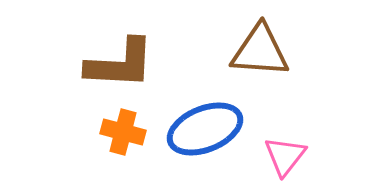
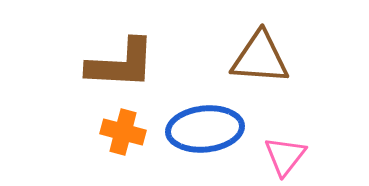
brown triangle: moved 7 px down
brown L-shape: moved 1 px right
blue ellipse: rotated 16 degrees clockwise
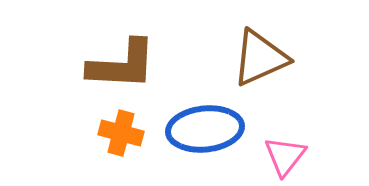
brown triangle: rotated 28 degrees counterclockwise
brown L-shape: moved 1 px right, 1 px down
orange cross: moved 2 px left, 1 px down
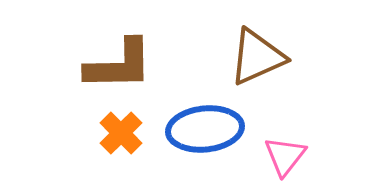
brown triangle: moved 3 px left, 1 px up
brown L-shape: moved 3 px left; rotated 4 degrees counterclockwise
orange cross: rotated 30 degrees clockwise
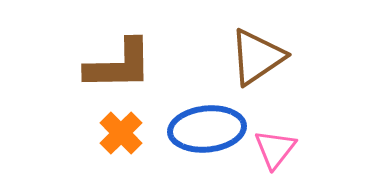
brown triangle: rotated 10 degrees counterclockwise
blue ellipse: moved 2 px right
pink triangle: moved 10 px left, 7 px up
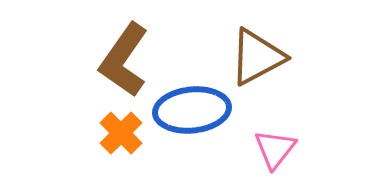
brown triangle: rotated 6 degrees clockwise
brown L-shape: moved 5 px right, 5 px up; rotated 126 degrees clockwise
blue ellipse: moved 15 px left, 19 px up
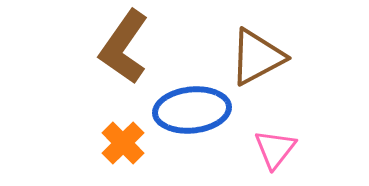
brown L-shape: moved 13 px up
orange cross: moved 2 px right, 10 px down
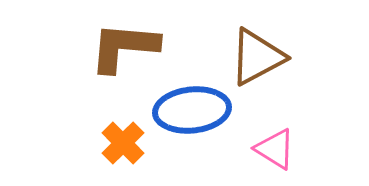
brown L-shape: rotated 60 degrees clockwise
pink triangle: rotated 36 degrees counterclockwise
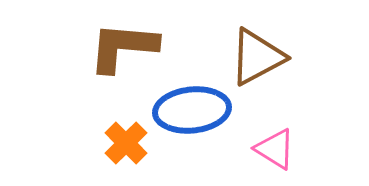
brown L-shape: moved 1 px left
orange cross: moved 3 px right
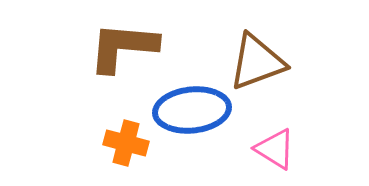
brown triangle: moved 5 px down; rotated 8 degrees clockwise
orange cross: rotated 30 degrees counterclockwise
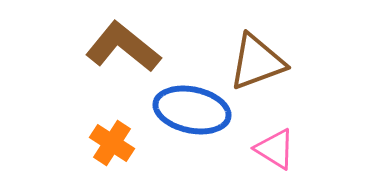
brown L-shape: rotated 34 degrees clockwise
blue ellipse: rotated 18 degrees clockwise
orange cross: moved 14 px left; rotated 18 degrees clockwise
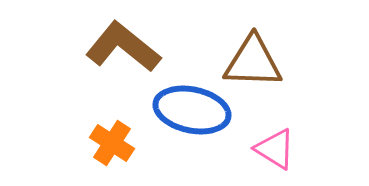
brown triangle: moved 4 px left; rotated 22 degrees clockwise
